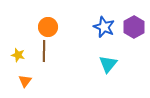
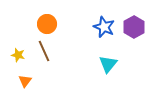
orange circle: moved 1 px left, 3 px up
brown line: rotated 25 degrees counterclockwise
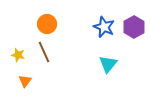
brown line: moved 1 px down
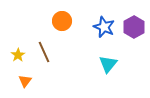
orange circle: moved 15 px right, 3 px up
yellow star: rotated 24 degrees clockwise
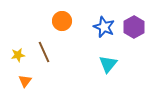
yellow star: rotated 24 degrees clockwise
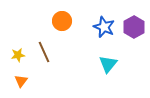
orange triangle: moved 4 px left
